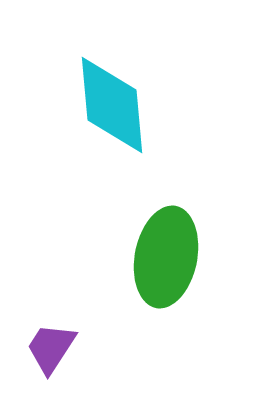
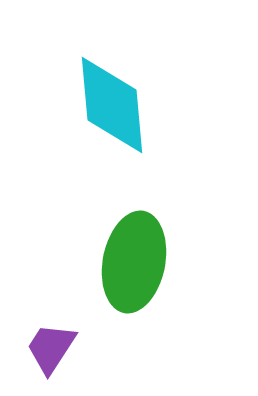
green ellipse: moved 32 px left, 5 px down
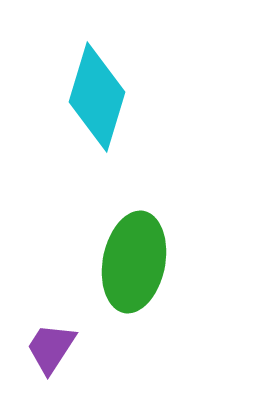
cyan diamond: moved 15 px left, 8 px up; rotated 22 degrees clockwise
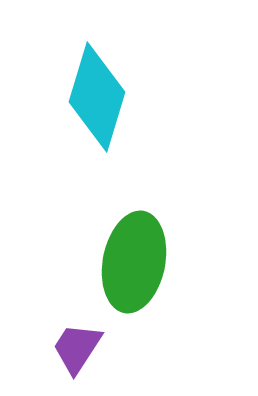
purple trapezoid: moved 26 px right
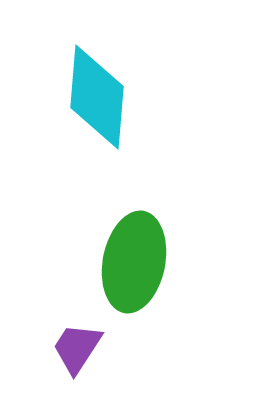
cyan diamond: rotated 12 degrees counterclockwise
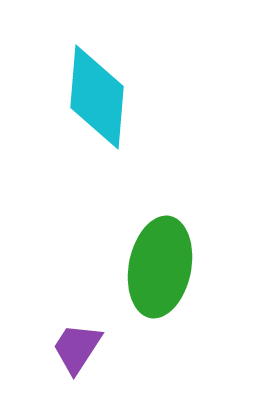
green ellipse: moved 26 px right, 5 px down
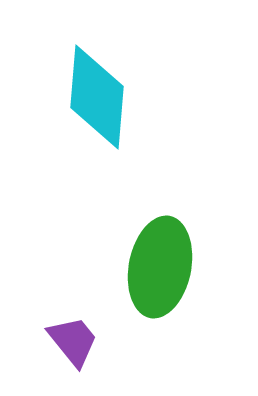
purple trapezoid: moved 4 px left, 7 px up; rotated 108 degrees clockwise
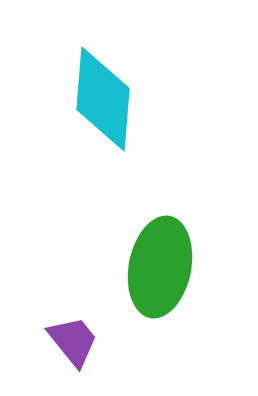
cyan diamond: moved 6 px right, 2 px down
